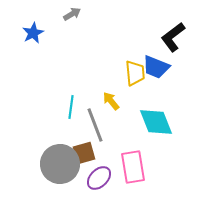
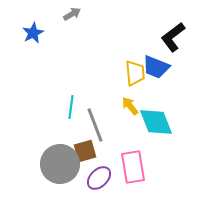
yellow arrow: moved 19 px right, 5 px down
brown square: moved 1 px right, 2 px up
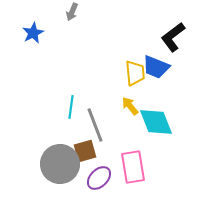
gray arrow: moved 2 px up; rotated 144 degrees clockwise
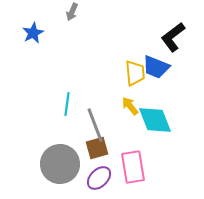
cyan line: moved 4 px left, 3 px up
cyan diamond: moved 1 px left, 2 px up
brown square: moved 12 px right, 3 px up
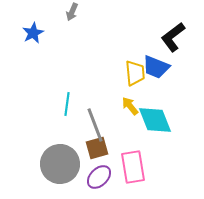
purple ellipse: moved 1 px up
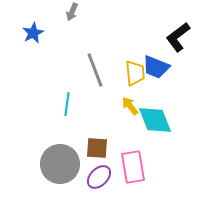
black L-shape: moved 5 px right
gray line: moved 55 px up
brown square: rotated 20 degrees clockwise
